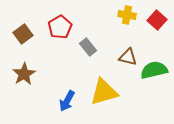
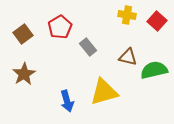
red square: moved 1 px down
blue arrow: rotated 45 degrees counterclockwise
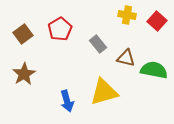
red pentagon: moved 2 px down
gray rectangle: moved 10 px right, 3 px up
brown triangle: moved 2 px left, 1 px down
green semicircle: rotated 24 degrees clockwise
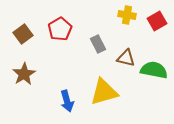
red square: rotated 18 degrees clockwise
gray rectangle: rotated 12 degrees clockwise
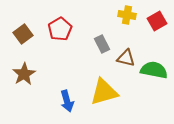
gray rectangle: moved 4 px right
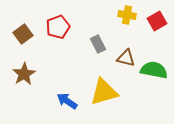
red pentagon: moved 2 px left, 2 px up; rotated 10 degrees clockwise
gray rectangle: moved 4 px left
blue arrow: rotated 140 degrees clockwise
